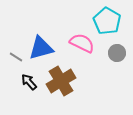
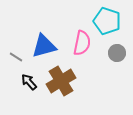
cyan pentagon: rotated 12 degrees counterclockwise
pink semicircle: rotated 75 degrees clockwise
blue triangle: moved 3 px right, 2 px up
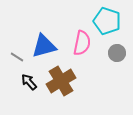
gray line: moved 1 px right
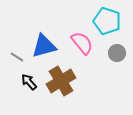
pink semicircle: rotated 50 degrees counterclockwise
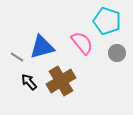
blue triangle: moved 2 px left, 1 px down
